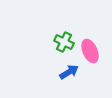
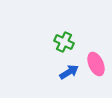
pink ellipse: moved 6 px right, 13 px down
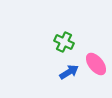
pink ellipse: rotated 15 degrees counterclockwise
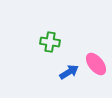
green cross: moved 14 px left; rotated 18 degrees counterclockwise
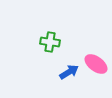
pink ellipse: rotated 15 degrees counterclockwise
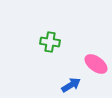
blue arrow: moved 2 px right, 13 px down
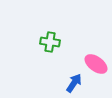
blue arrow: moved 3 px right, 2 px up; rotated 24 degrees counterclockwise
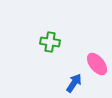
pink ellipse: moved 1 px right; rotated 15 degrees clockwise
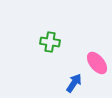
pink ellipse: moved 1 px up
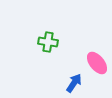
green cross: moved 2 px left
